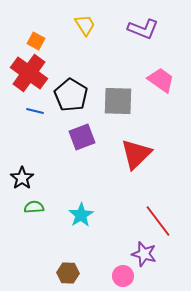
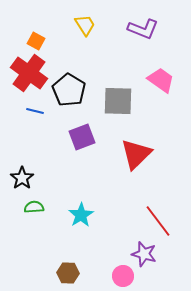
black pentagon: moved 2 px left, 5 px up
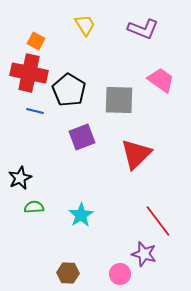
red cross: rotated 24 degrees counterclockwise
gray square: moved 1 px right, 1 px up
black star: moved 2 px left; rotated 10 degrees clockwise
pink circle: moved 3 px left, 2 px up
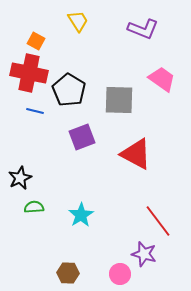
yellow trapezoid: moved 7 px left, 4 px up
pink trapezoid: moved 1 px right, 1 px up
red triangle: rotated 48 degrees counterclockwise
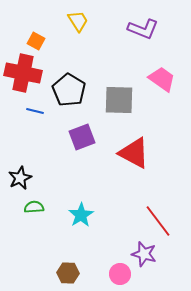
red cross: moved 6 px left
red triangle: moved 2 px left, 1 px up
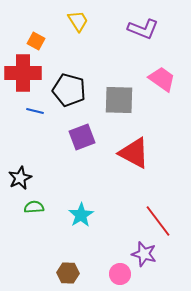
red cross: rotated 12 degrees counterclockwise
black pentagon: rotated 16 degrees counterclockwise
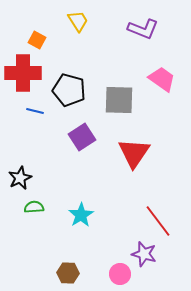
orange square: moved 1 px right, 1 px up
purple square: rotated 12 degrees counterclockwise
red triangle: rotated 36 degrees clockwise
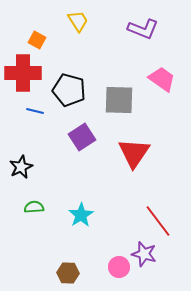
black star: moved 1 px right, 11 px up
pink circle: moved 1 px left, 7 px up
